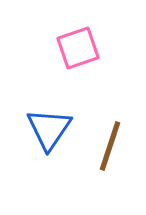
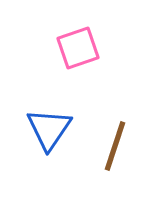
brown line: moved 5 px right
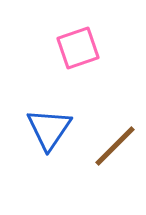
brown line: rotated 27 degrees clockwise
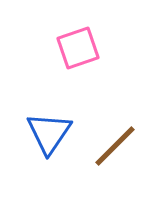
blue triangle: moved 4 px down
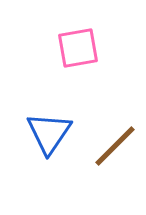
pink square: rotated 9 degrees clockwise
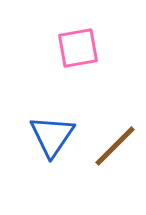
blue triangle: moved 3 px right, 3 px down
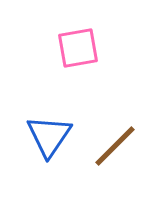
blue triangle: moved 3 px left
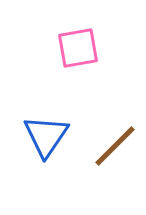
blue triangle: moved 3 px left
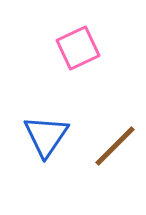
pink square: rotated 15 degrees counterclockwise
